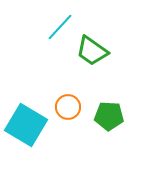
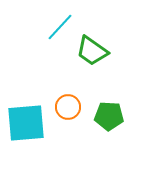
cyan square: moved 2 px up; rotated 36 degrees counterclockwise
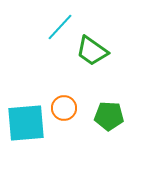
orange circle: moved 4 px left, 1 px down
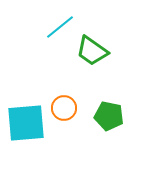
cyan line: rotated 8 degrees clockwise
green pentagon: rotated 8 degrees clockwise
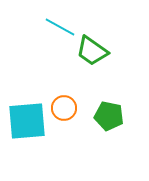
cyan line: rotated 68 degrees clockwise
cyan square: moved 1 px right, 2 px up
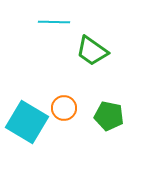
cyan line: moved 6 px left, 5 px up; rotated 28 degrees counterclockwise
cyan square: moved 1 px down; rotated 36 degrees clockwise
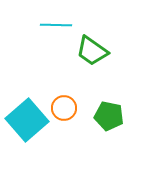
cyan line: moved 2 px right, 3 px down
cyan square: moved 2 px up; rotated 18 degrees clockwise
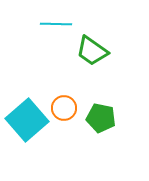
cyan line: moved 1 px up
green pentagon: moved 8 px left, 2 px down
